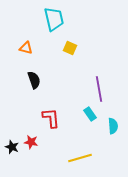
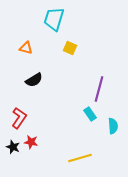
cyan trapezoid: rotated 150 degrees counterclockwise
black semicircle: rotated 78 degrees clockwise
purple line: rotated 25 degrees clockwise
red L-shape: moved 32 px left; rotated 40 degrees clockwise
black star: moved 1 px right
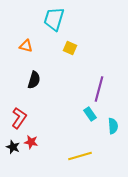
orange triangle: moved 2 px up
black semicircle: rotated 42 degrees counterclockwise
yellow line: moved 2 px up
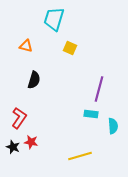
cyan rectangle: moved 1 px right; rotated 48 degrees counterclockwise
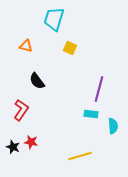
black semicircle: moved 3 px right, 1 px down; rotated 126 degrees clockwise
red L-shape: moved 2 px right, 8 px up
